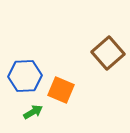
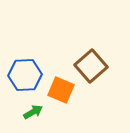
brown square: moved 17 px left, 13 px down
blue hexagon: moved 1 px up
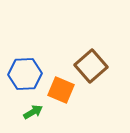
blue hexagon: moved 1 px up
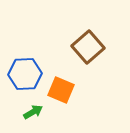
brown square: moved 3 px left, 19 px up
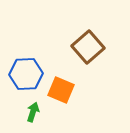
blue hexagon: moved 1 px right
green arrow: rotated 42 degrees counterclockwise
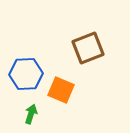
brown square: moved 1 px down; rotated 20 degrees clockwise
green arrow: moved 2 px left, 2 px down
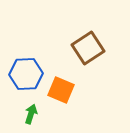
brown square: rotated 12 degrees counterclockwise
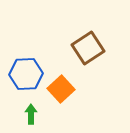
orange square: moved 1 px up; rotated 24 degrees clockwise
green arrow: rotated 18 degrees counterclockwise
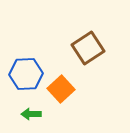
green arrow: rotated 90 degrees counterclockwise
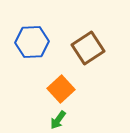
blue hexagon: moved 6 px right, 32 px up
green arrow: moved 27 px right, 6 px down; rotated 54 degrees counterclockwise
